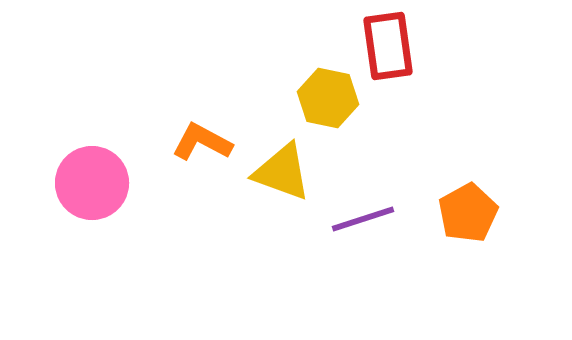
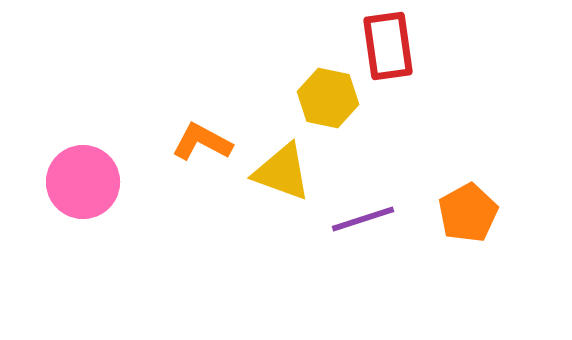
pink circle: moved 9 px left, 1 px up
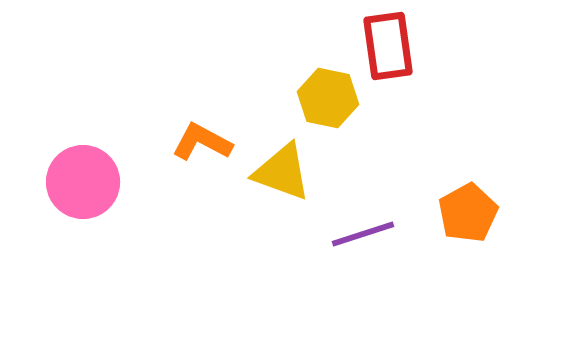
purple line: moved 15 px down
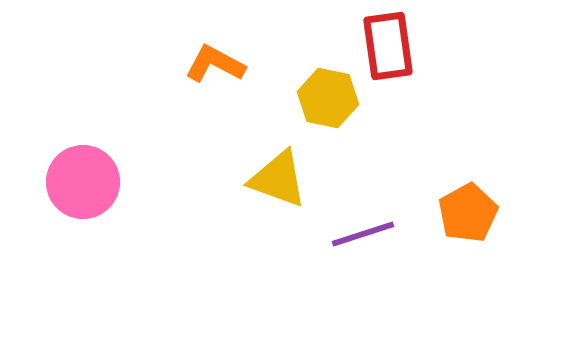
orange L-shape: moved 13 px right, 78 px up
yellow triangle: moved 4 px left, 7 px down
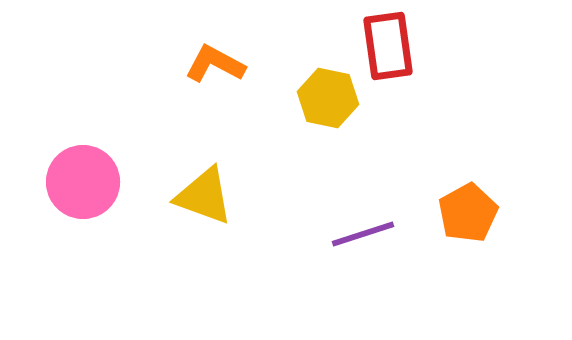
yellow triangle: moved 74 px left, 17 px down
